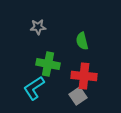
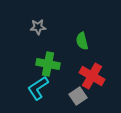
red cross: moved 8 px right; rotated 25 degrees clockwise
cyan L-shape: moved 4 px right
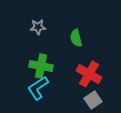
green semicircle: moved 6 px left, 3 px up
green cross: moved 7 px left, 2 px down
red cross: moved 3 px left, 2 px up
gray square: moved 15 px right, 4 px down
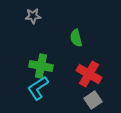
gray star: moved 5 px left, 11 px up
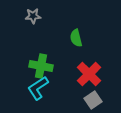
red cross: rotated 15 degrees clockwise
